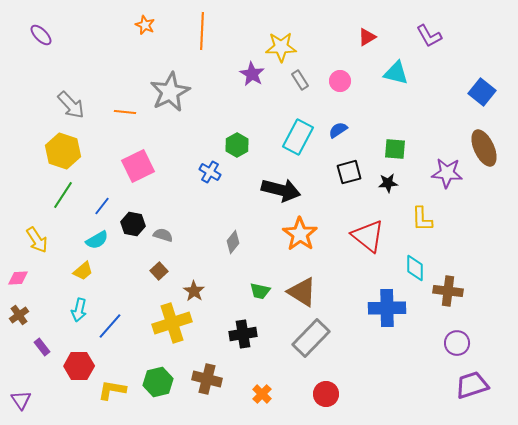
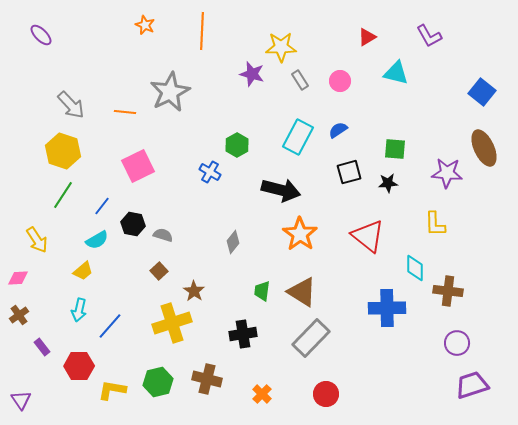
purple star at (252, 74): rotated 15 degrees counterclockwise
yellow L-shape at (422, 219): moved 13 px right, 5 px down
green trapezoid at (260, 291): moved 2 px right; rotated 85 degrees clockwise
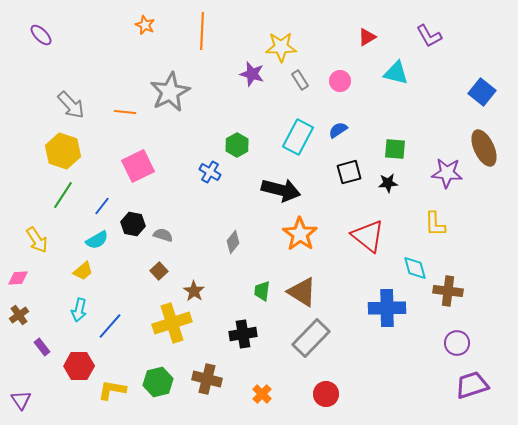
cyan diamond at (415, 268): rotated 16 degrees counterclockwise
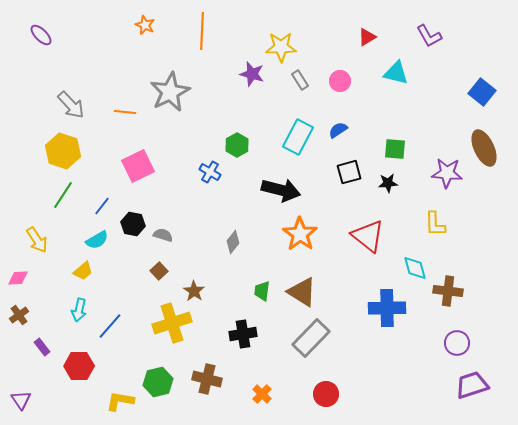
yellow L-shape at (112, 390): moved 8 px right, 11 px down
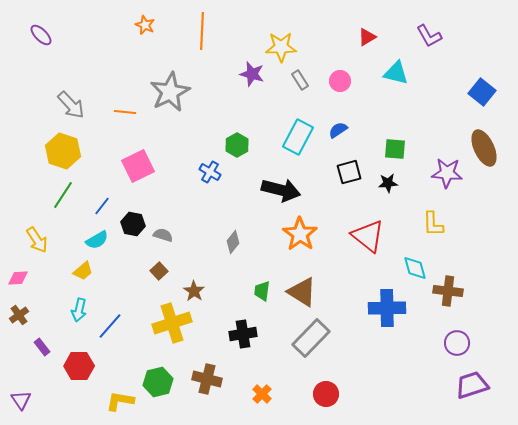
yellow L-shape at (435, 224): moved 2 px left
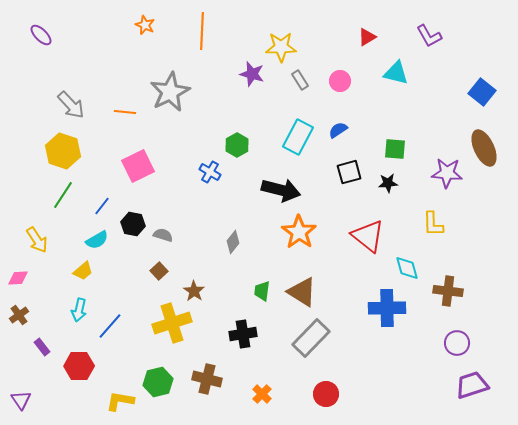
orange star at (300, 234): moved 1 px left, 2 px up
cyan diamond at (415, 268): moved 8 px left
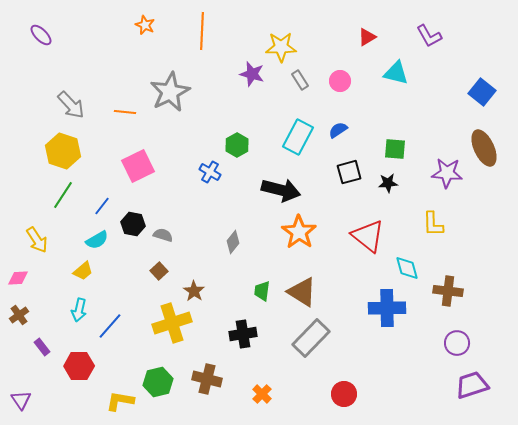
red circle at (326, 394): moved 18 px right
